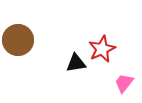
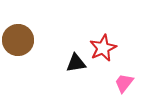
red star: moved 1 px right, 1 px up
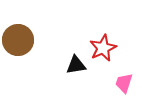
black triangle: moved 2 px down
pink trapezoid: rotated 20 degrees counterclockwise
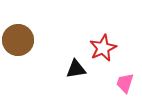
black triangle: moved 4 px down
pink trapezoid: moved 1 px right
